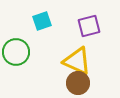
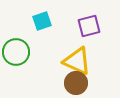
brown circle: moved 2 px left
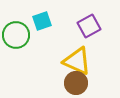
purple square: rotated 15 degrees counterclockwise
green circle: moved 17 px up
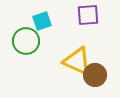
purple square: moved 1 px left, 11 px up; rotated 25 degrees clockwise
green circle: moved 10 px right, 6 px down
brown circle: moved 19 px right, 8 px up
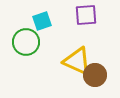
purple square: moved 2 px left
green circle: moved 1 px down
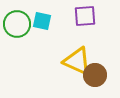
purple square: moved 1 px left, 1 px down
cyan square: rotated 30 degrees clockwise
green circle: moved 9 px left, 18 px up
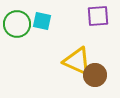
purple square: moved 13 px right
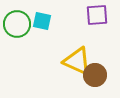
purple square: moved 1 px left, 1 px up
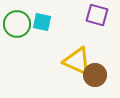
purple square: rotated 20 degrees clockwise
cyan square: moved 1 px down
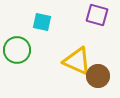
green circle: moved 26 px down
brown circle: moved 3 px right, 1 px down
